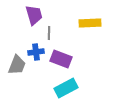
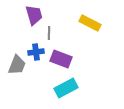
yellow rectangle: rotated 30 degrees clockwise
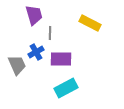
gray line: moved 1 px right
blue cross: rotated 21 degrees counterclockwise
purple rectangle: rotated 20 degrees counterclockwise
gray trapezoid: rotated 45 degrees counterclockwise
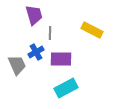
yellow rectangle: moved 2 px right, 7 px down
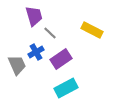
purple trapezoid: moved 1 px down
gray line: rotated 48 degrees counterclockwise
purple rectangle: rotated 35 degrees counterclockwise
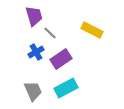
gray trapezoid: moved 16 px right, 26 px down
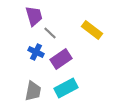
yellow rectangle: rotated 10 degrees clockwise
blue cross: rotated 35 degrees counterclockwise
gray trapezoid: rotated 35 degrees clockwise
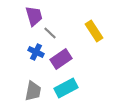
yellow rectangle: moved 2 px right, 1 px down; rotated 20 degrees clockwise
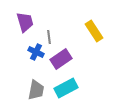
purple trapezoid: moved 9 px left, 6 px down
gray line: moved 1 px left, 4 px down; rotated 40 degrees clockwise
gray trapezoid: moved 3 px right, 1 px up
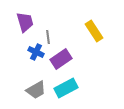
gray line: moved 1 px left
gray trapezoid: rotated 50 degrees clockwise
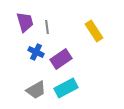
gray line: moved 1 px left, 10 px up
